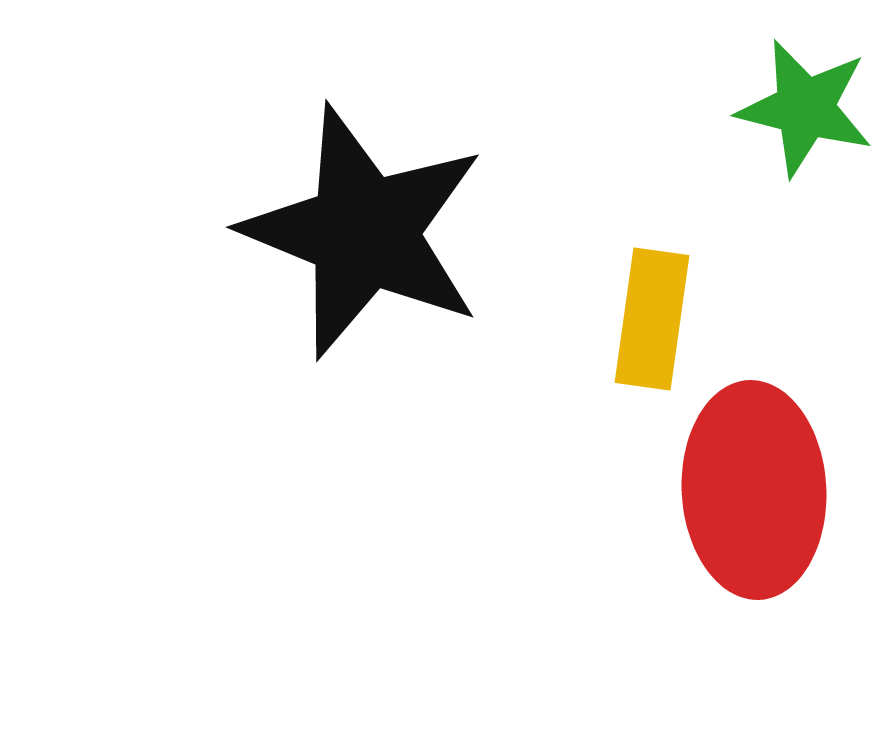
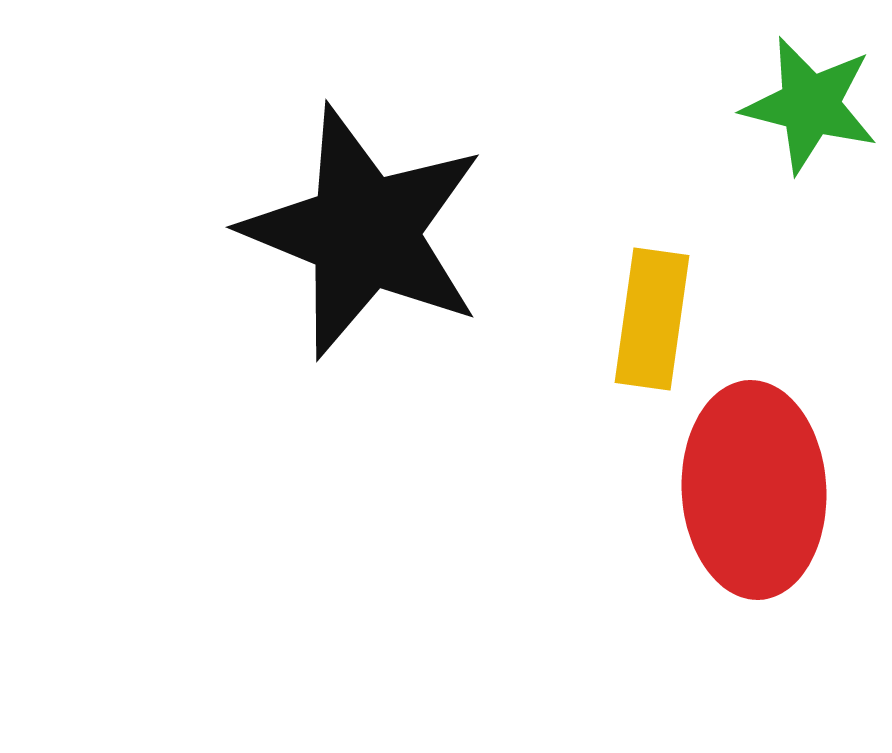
green star: moved 5 px right, 3 px up
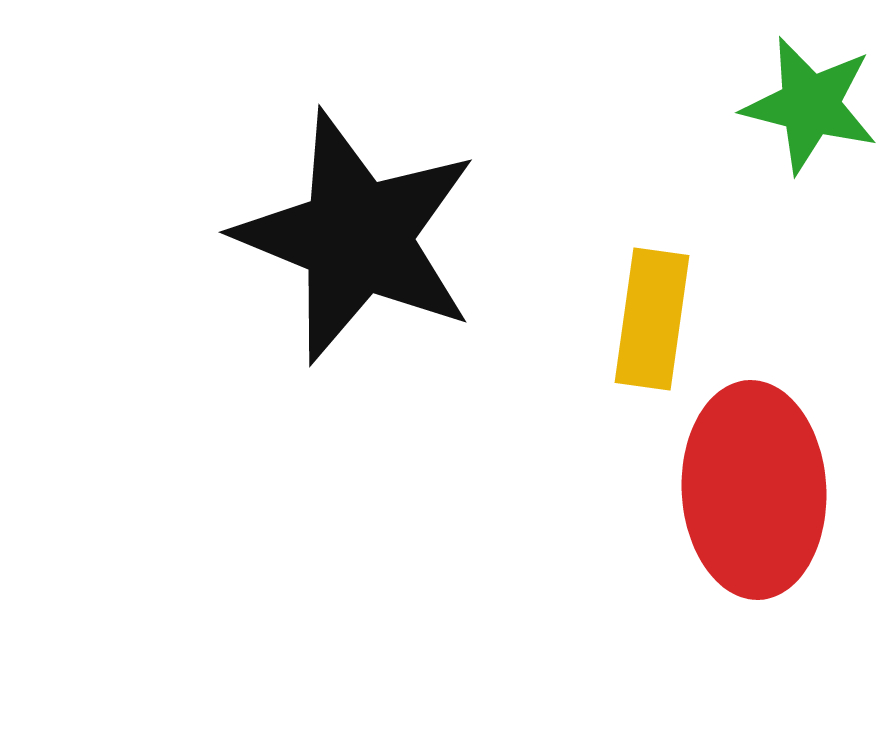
black star: moved 7 px left, 5 px down
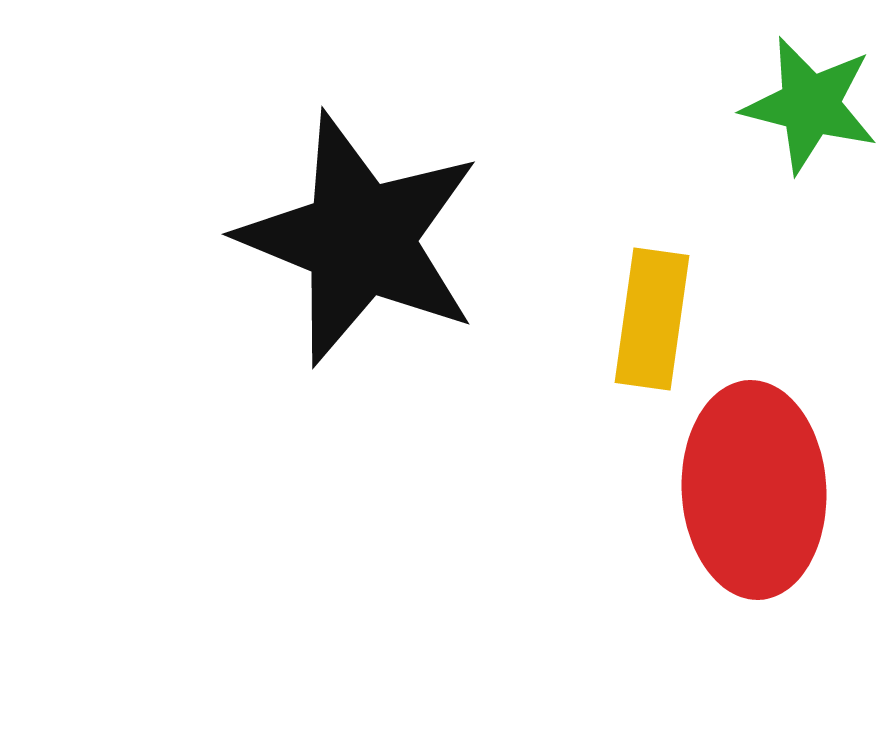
black star: moved 3 px right, 2 px down
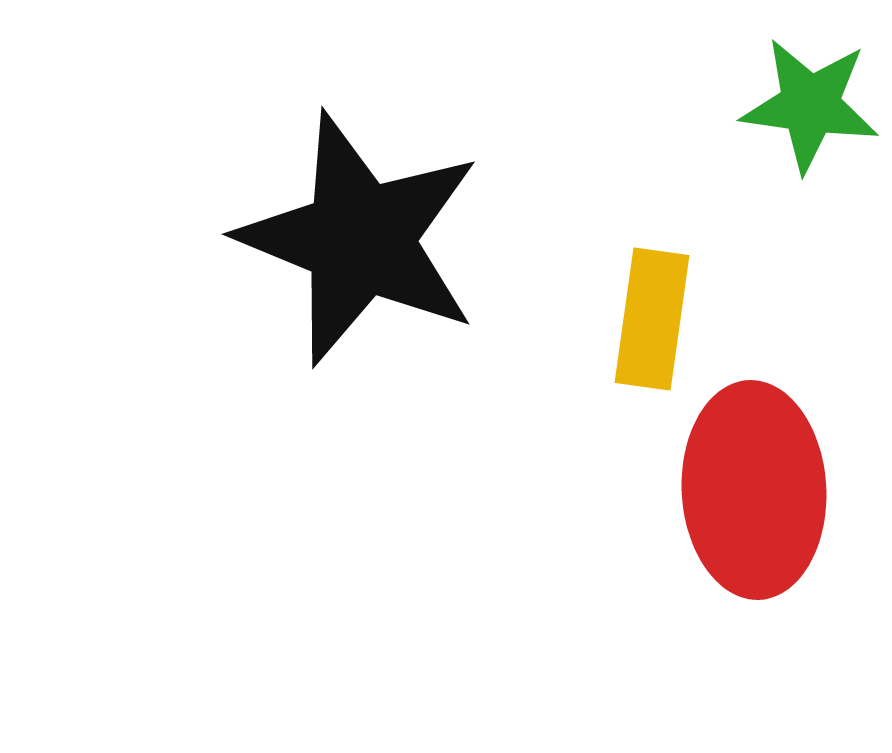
green star: rotated 6 degrees counterclockwise
